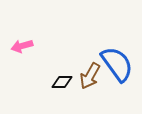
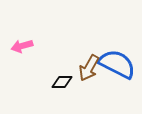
blue semicircle: rotated 27 degrees counterclockwise
brown arrow: moved 1 px left, 8 px up
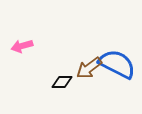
brown arrow: rotated 24 degrees clockwise
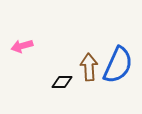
blue semicircle: moved 1 px right, 1 px down; rotated 87 degrees clockwise
brown arrow: moved 1 px up; rotated 124 degrees clockwise
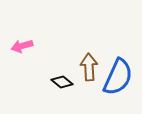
blue semicircle: moved 12 px down
black diamond: rotated 40 degrees clockwise
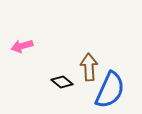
blue semicircle: moved 8 px left, 13 px down
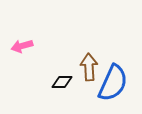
black diamond: rotated 40 degrees counterclockwise
blue semicircle: moved 3 px right, 7 px up
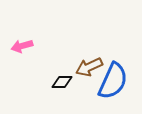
brown arrow: rotated 112 degrees counterclockwise
blue semicircle: moved 2 px up
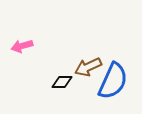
brown arrow: moved 1 px left
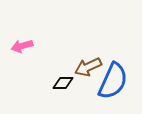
black diamond: moved 1 px right, 1 px down
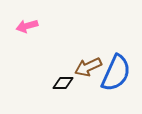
pink arrow: moved 5 px right, 20 px up
blue semicircle: moved 3 px right, 8 px up
